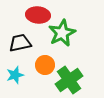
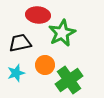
cyan star: moved 1 px right, 2 px up
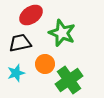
red ellipse: moved 7 px left; rotated 40 degrees counterclockwise
green star: rotated 24 degrees counterclockwise
orange circle: moved 1 px up
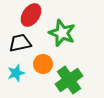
red ellipse: rotated 20 degrees counterclockwise
orange circle: moved 2 px left
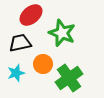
red ellipse: rotated 15 degrees clockwise
green cross: moved 2 px up
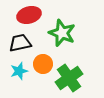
red ellipse: moved 2 px left; rotated 25 degrees clockwise
cyan star: moved 3 px right, 2 px up
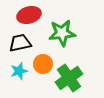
green star: rotated 28 degrees counterclockwise
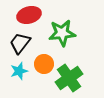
black trapezoid: rotated 40 degrees counterclockwise
orange circle: moved 1 px right
